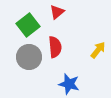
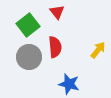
red triangle: rotated 28 degrees counterclockwise
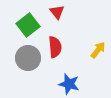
gray circle: moved 1 px left, 1 px down
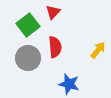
red triangle: moved 4 px left; rotated 21 degrees clockwise
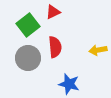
red triangle: rotated 21 degrees clockwise
yellow arrow: rotated 138 degrees counterclockwise
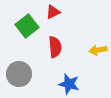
green square: moved 1 px left, 1 px down
gray circle: moved 9 px left, 16 px down
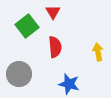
red triangle: rotated 35 degrees counterclockwise
yellow arrow: moved 2 px down; rotated 90 degrees clockwise
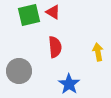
red triangle: rotated 28 degrees counterclockwise
green square: moved 2 px right, 11 px up; rotated 25 degrees clockwise
gray circle: moved 3 px up
blue star: rotated 20 degrees clockwise
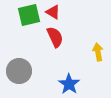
red semicircle: moved 10 px up; rotated 20 degrees counterclockwise
